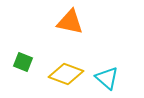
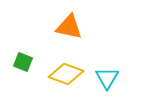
orange triangle: moved 1 px left, 5 px down
cyan triangle: rotated 20 degrees clockwise
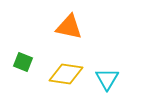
yellow diamond: rotated 12 degrees counterclockwise
cyan triangle: moved 1 px down
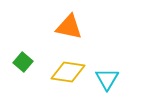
green square: rotated 18 degrees clockwise
yellow diamond: moved 2 px right, 2 px up
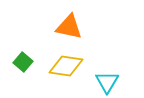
yellow diamond: moved 2 px left, 6 px up
cyan triangle: moved 3 px down
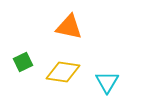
green square: rotated 24 degrees clockwise
yellow diamond: moved 3 px left, 6 px down
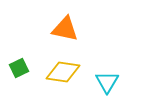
orange triangle: moved 4 px left, 2 px down
green square: moved 4 px left, 6 px down
